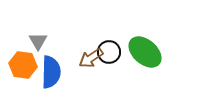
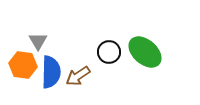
brown arrow: moved 13 px left, 18 px down
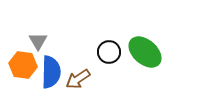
brown arrow: moved 3 px down
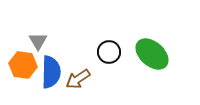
green ellipse: moved 7 px right, 2 px down
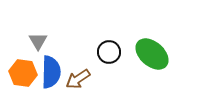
orange hexagon: moved 8 px down
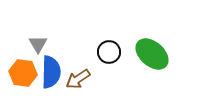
gray triangle: moved 3 px down
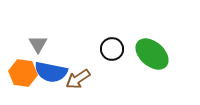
black circle: moved 3 px right, 3 px up
blue semicircle: rotated 100 degrees clockwise
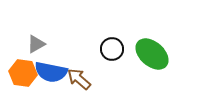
gray triangle: moved 2 px left; rotated 30 degrees clockwise
brown arrow: moved 1 px right; rotated 75 degrees clockwise
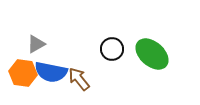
brown arrow: rotated 10 degrees clockwise
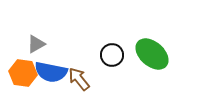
black circle: moved 6 px down
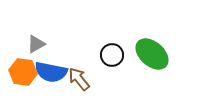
orange hexagon: moved 1 px up
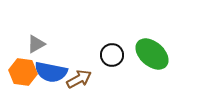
brown arrow: rotated 100 degrees clockwise
